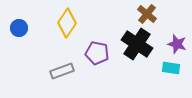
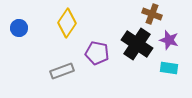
brown cross: moved 5 px right; rotated 18 degrees counterclockwise
purple star: moved 8 px left, 4 px up
cyan rectangle: moved 2 px left
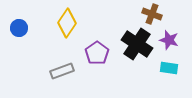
purple pentagon: rotated 25 degrees clockwise
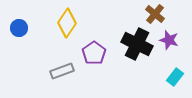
brown cross: moved 3 px right; rotated 18 degrees clockwise
black cross: rotated 8 degrees counterclockwise
purple pentagon: moved 3 px left
cyan rectangle: moved 6 px right, 9 px down; rotated 60 degrees counterclockwise
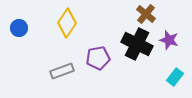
brown cross: moved 9 px left
purple pentagon: moved 4 px right, 5 px down; rotated 25 degrees clockwise
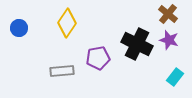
brown cross: moved 22 px right
gray rectangle: rotated 15 degrees clockwise
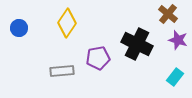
purple star: moved 9 px right
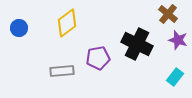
yellow diamond: rotated 20 degrees clockwise
